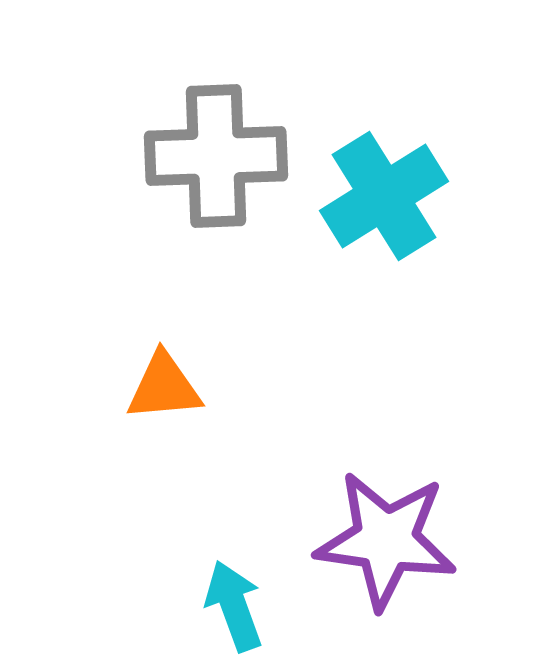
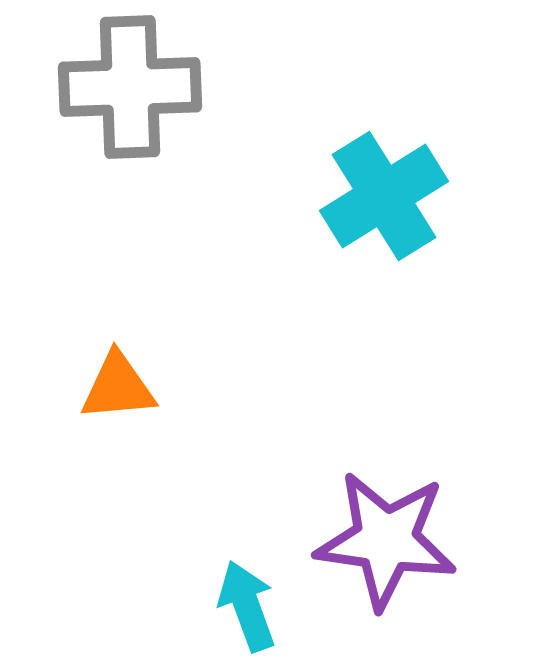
gray cross: moved 86 px left, 69 px up
orange triangle: moved 46 px left
cyan arrow: moved 13 px right
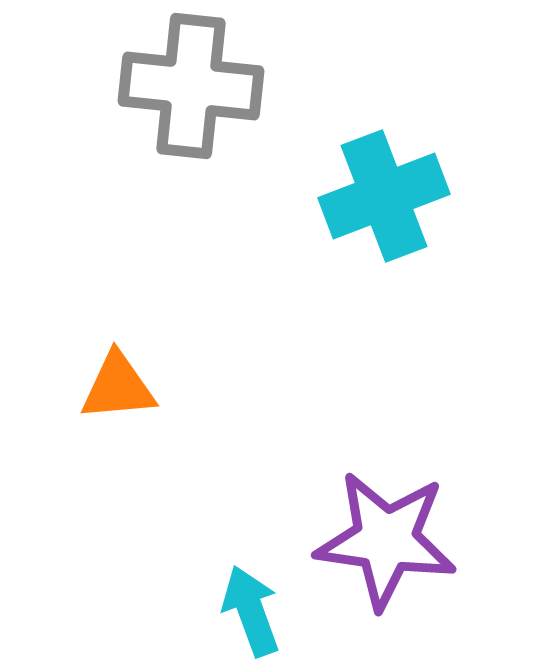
gray cross: moved 61 px right, 1 px up; rotated 8 degrees clockwise
cyan cross: rotated 11 degrees clockwise
cyan arrow: moved 4 px right, 5 px down
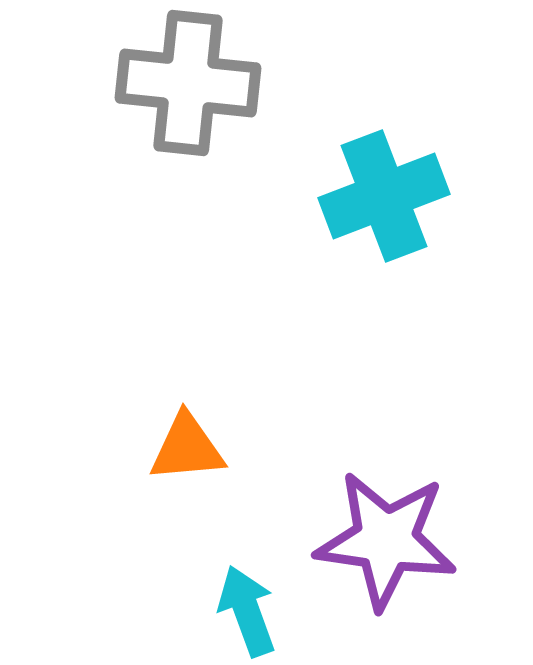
gray cross: moved 3 px left, 3 px up
orange triangle: moved 69 px right, 61 px down
cyan arrow: moved 4 px left
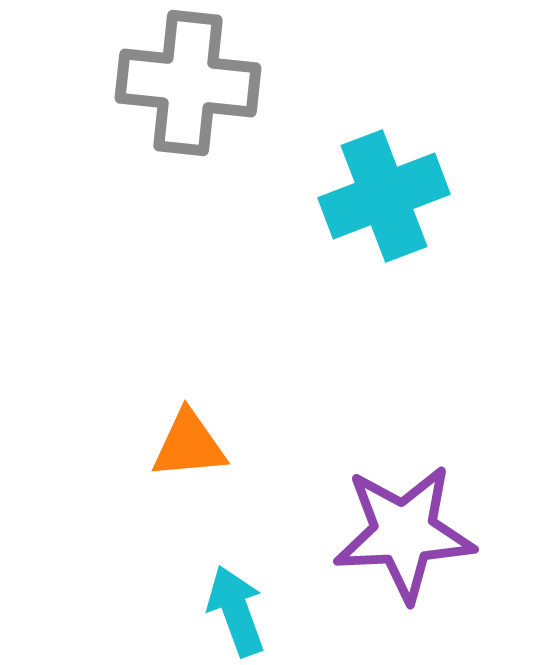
orange triangle: moved 2 px right, 3 px up
purple star: moved 18 px right, 7 px up; rotated 11 degrees counterclockwise
cyan arrow: moved 11 px left
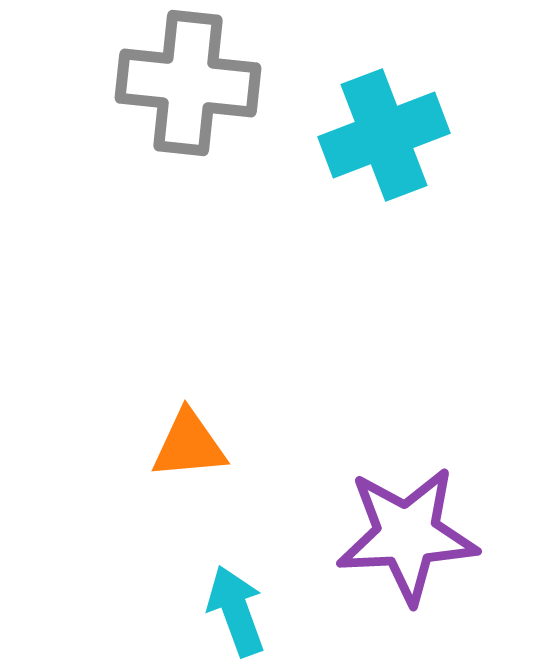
cyan cross: moved 61 px up
purple star: moved 3 px right, 2 px down
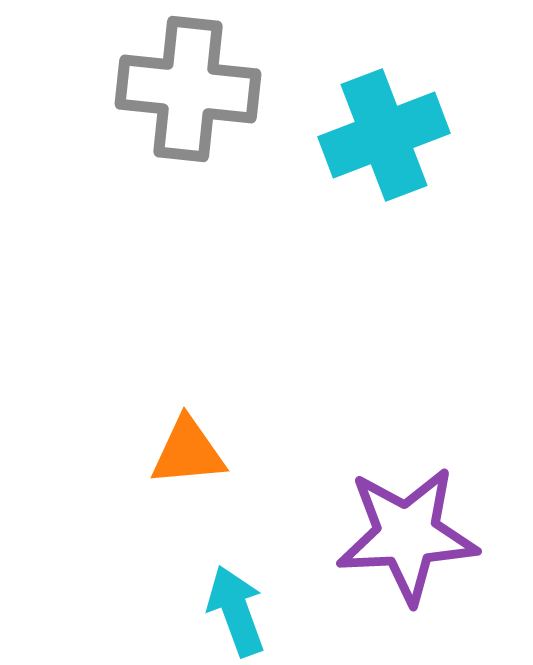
gray cross: moved 6 px down
orange triangle: moved 1 px left, 7 px down
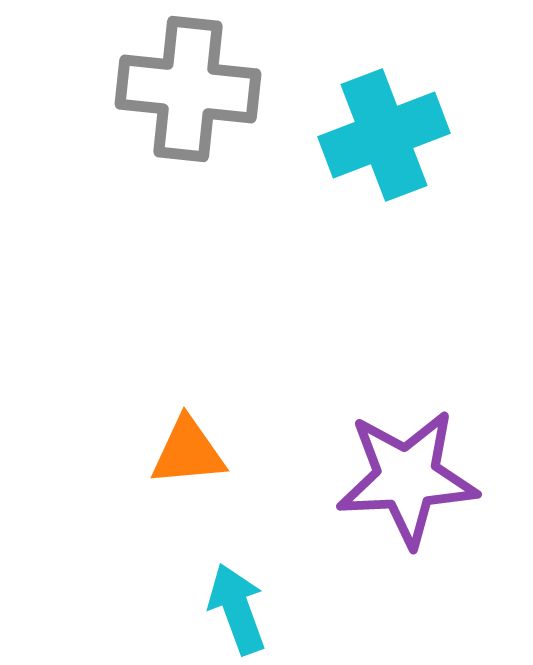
purple star: moved 57 px up
cyan arrow: moved 1 px right, 2 px up
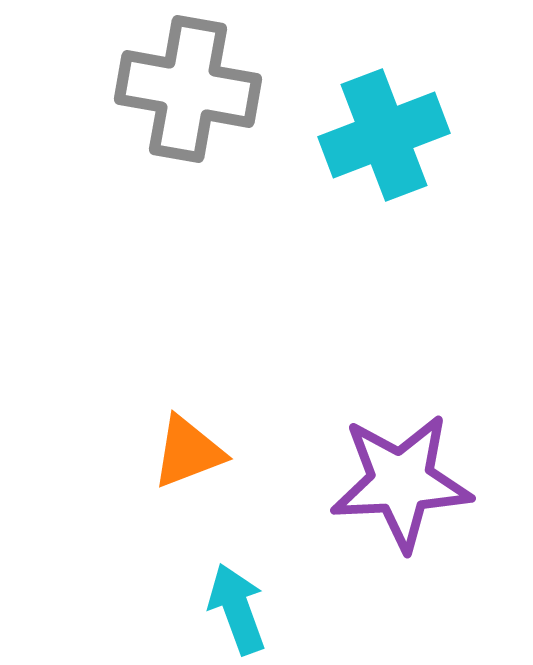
gray cross: rotated 4 degrees clockwise
orange triangle: rotated 16 degrees counterclockwise
purple star: moved 6 px left, 4 px down
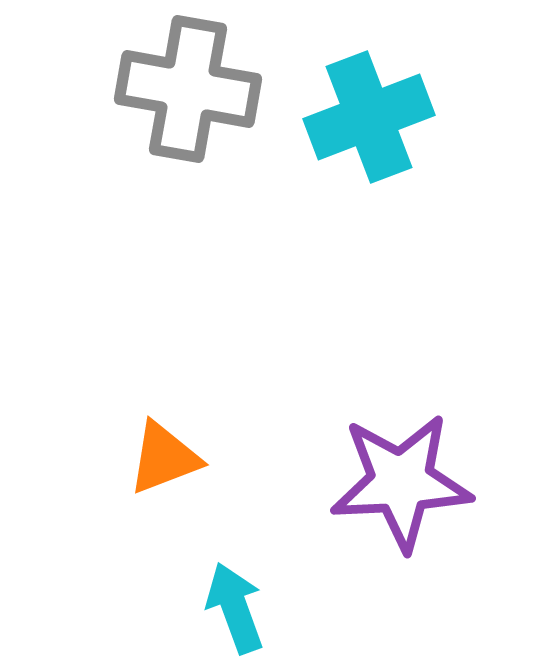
cyan cross: moved 15 px left, 18 px up
orange triangle: moved 24 px left, 6 px down
cyan arrow: moved 2 px left, 1 px up
